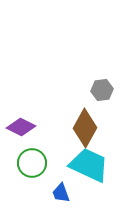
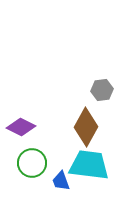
brown diamond: moved 1 px right, 1 px up
cyan trapezoid: rotated 18 degrees counterclockwise
blue trapezoid: moved 12 px up
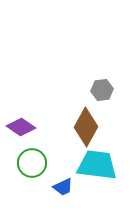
purple diamond: rotated 8 degrees clockwise
cyan trapezoid: moved 8 px right
blue trapezoid: moved 2 px right, 6 px down; rotated 95 degrees counterclockwise
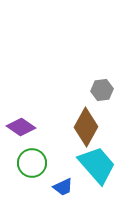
cyan trapezoid: rotated 42 degrees clockwise
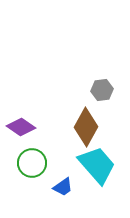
blue trapezoid: rotated 10 degrees counterclockwise
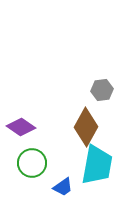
cyan trapezoid: rotated 51 degrees clockwise
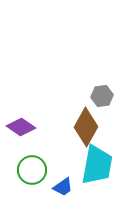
gray hexagon: moved 6 px down
green circle: moved 7 px down
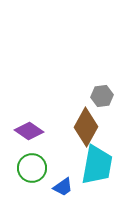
purple diamond: moved 8 px right, 4 px down
green circle: moved 2 px up
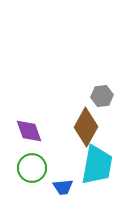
purple diamond: rotated 36 degrees clockwise
blue trapezoid: rotated 30 degrees clockwise
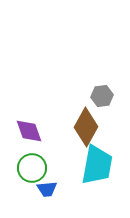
blue trapezoid: moved 16 px left, 2 px down
